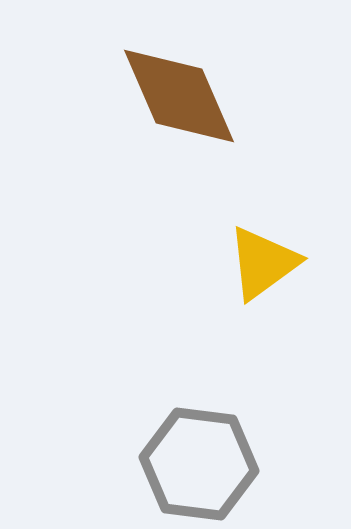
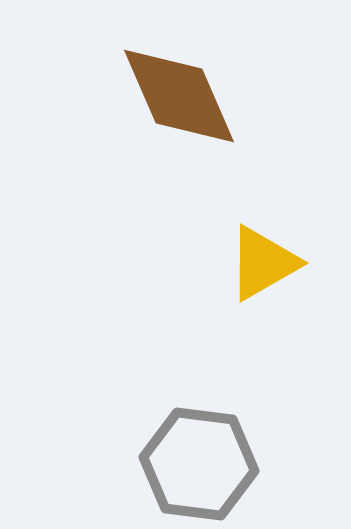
yellow triangle: rotated 6 degrees clockwise
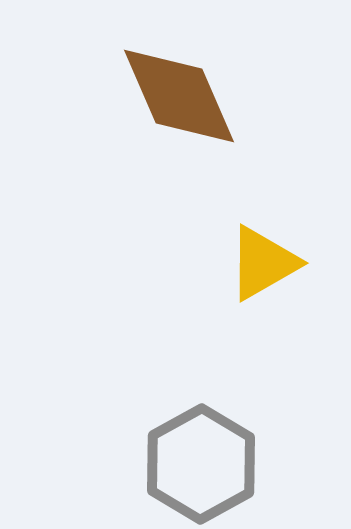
gray hexagon: moved 2 px right; rotated 24 degrees clockwise
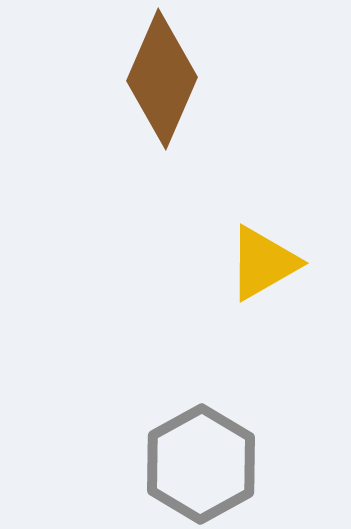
brown diamond: moved 17 px left, 17 px up; rotated 47 degrees clockwise
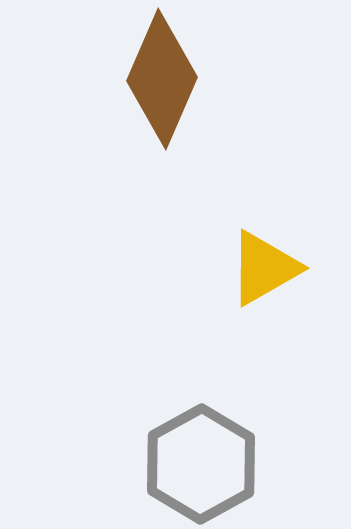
yellow triangle: moved 1 px right, 5 px down
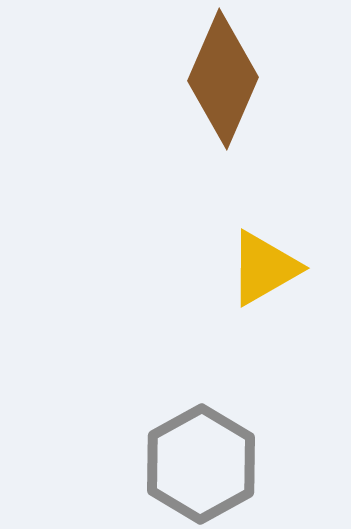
brown diamond: moved 61 px right
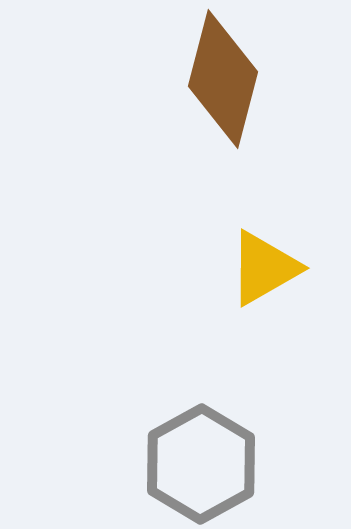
brown diamond: rotated 9 degrees counterclockwise
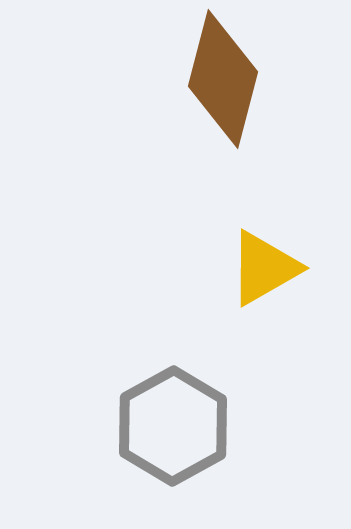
gray hexagon: moved 28 px left, 38 px up
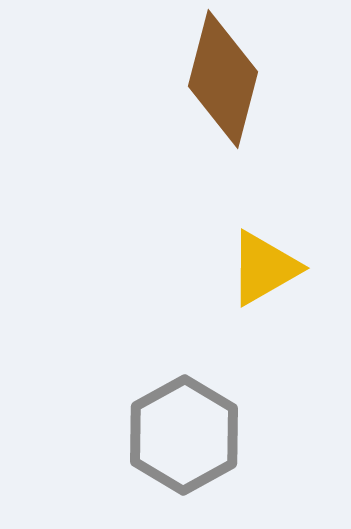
gray hexagon: moved 11 px right, 9 px down
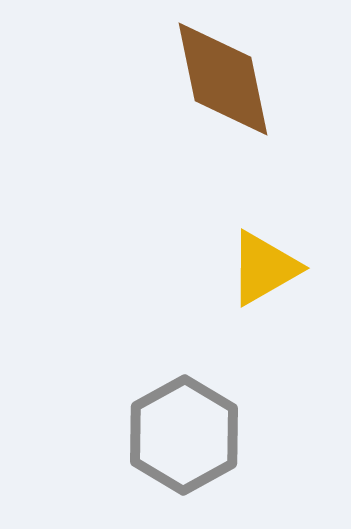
brown diamond: rotated 26 degrees counterclockwise
